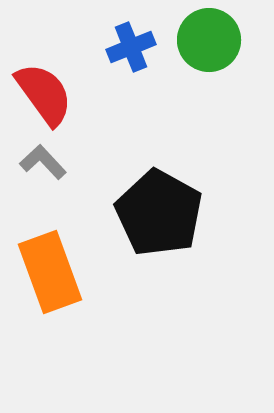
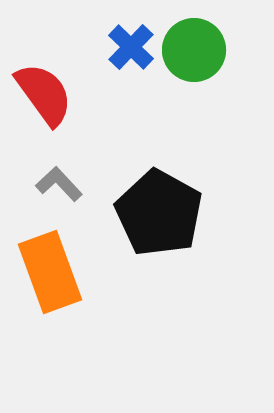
green circle: moved 15 px left, 10 px down
blue cross: rotated 24 degrees counterclockwise
gray L-shape: moved 16 px right, 22 px down
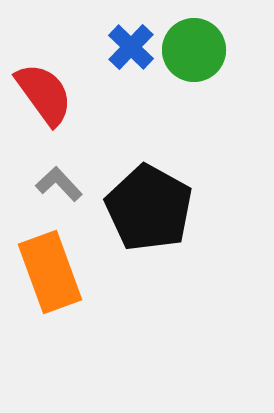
black pentagon: moved 10 px left, 5 px up
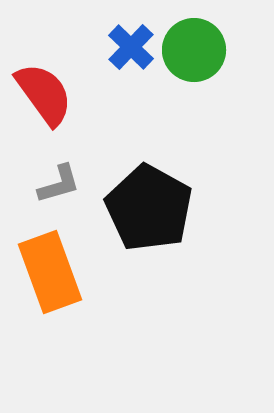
gray L-shape: rotated 117 degrees clockwise
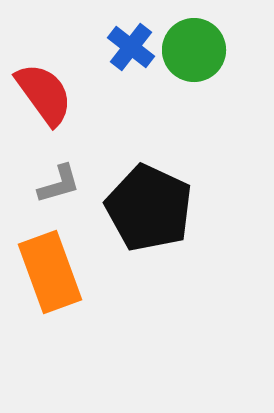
blue cross: rotated 6 degrees counterclockwise
black pentagon: rotated 4 degrees counterclockwise
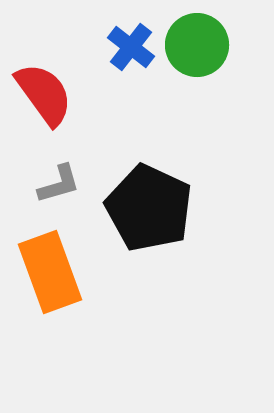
green circle: moved 3 px right, 5 px up
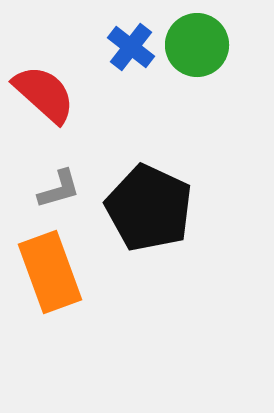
red semicircle: rotated 12 degrees counterclockwise
gray L-shape: moved 5 px down
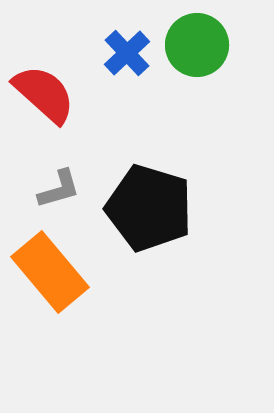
blue cross: moved 4 px left, 6 px down; rotated 9 degrees clockwise
black pentagon: rotated 8 degrees counterclockwise
orange rectangle: rotated 20 degrees counterclockwise
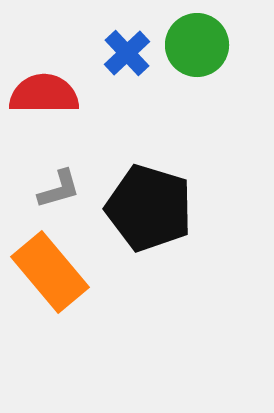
red semicircle: rotated 42 degrees counterclockwise
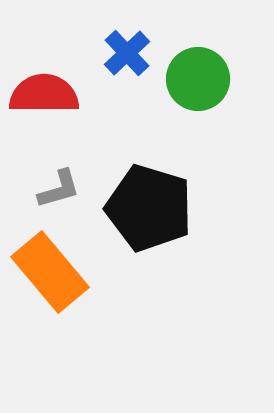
green circle: moved 1 px right, 34 px down
